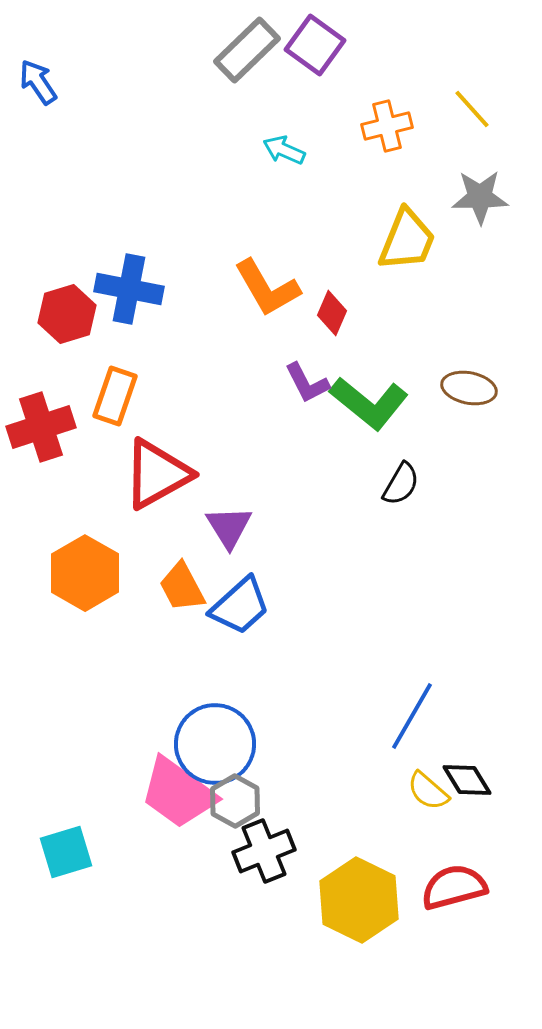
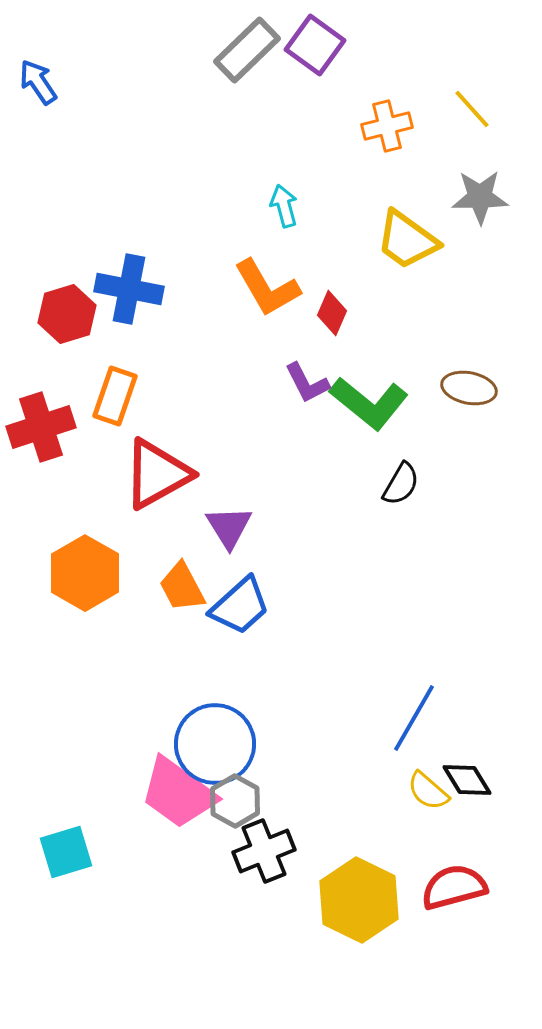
cyan arrow: moved 56 px down; rotated 51 degrees clockwise
yellow trapezoid: rotated 104 degrees clockwise
blue line: moved 2 px right, 2 px down
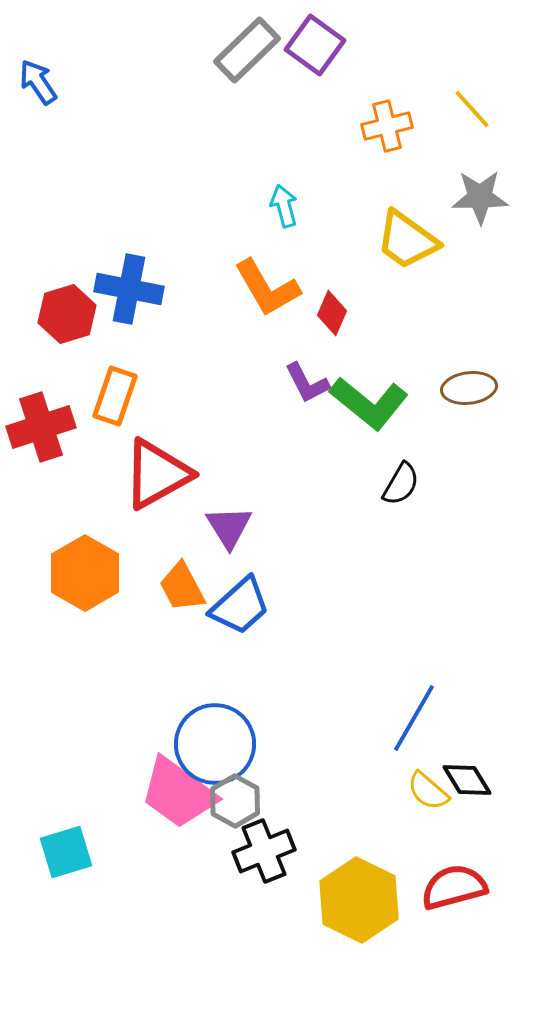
brown ellipse: rotated 18 degrees counterclockwise
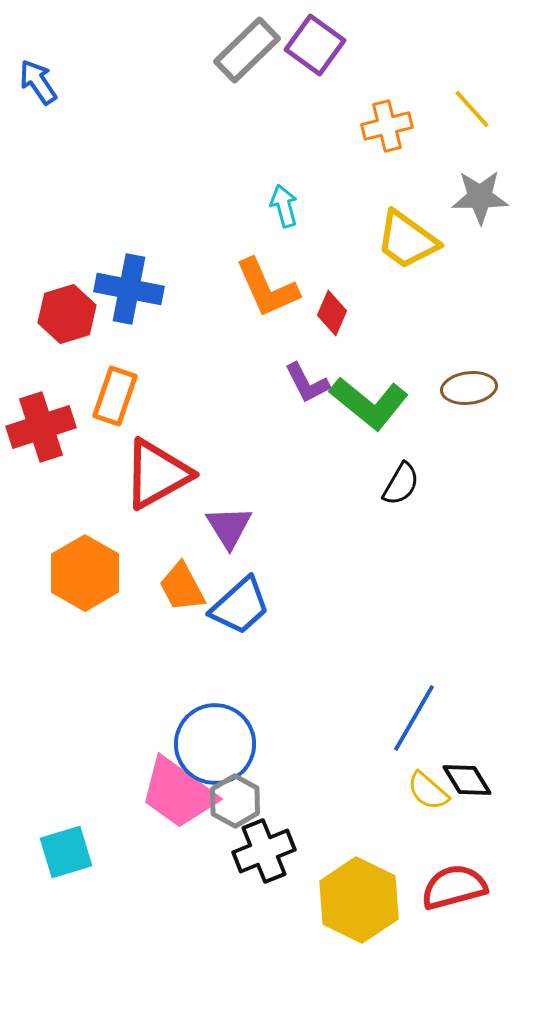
orange L-shape: rotated 6 degrees clockwise
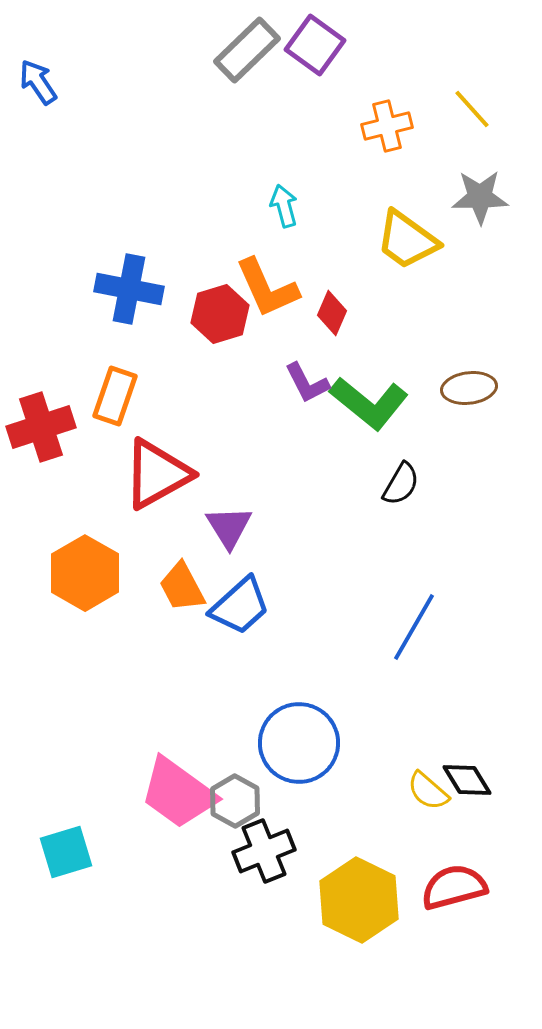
red hexagon: moved 153 px right
blue line: moved 91 px up
blue circle: moved 84 px right, 1 px up
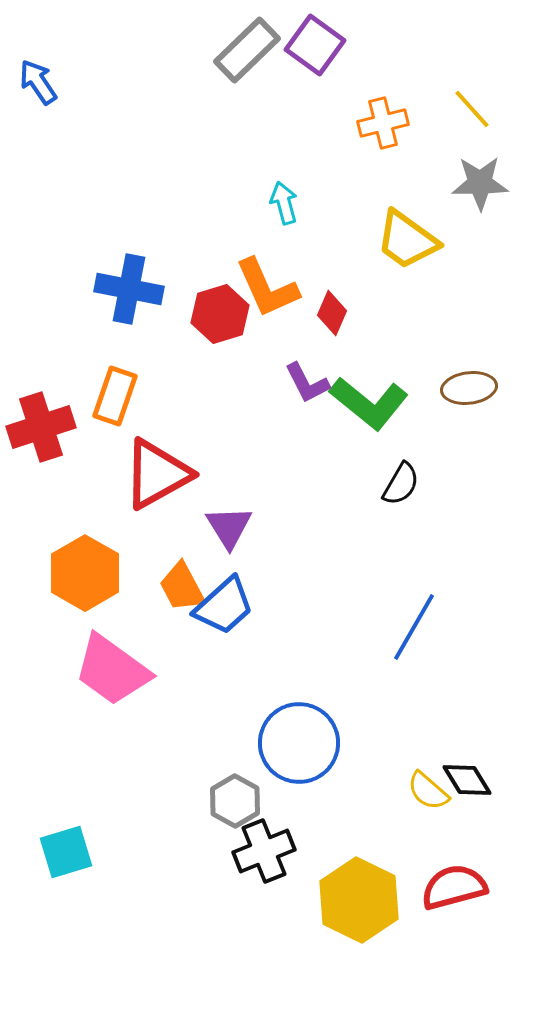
orange cross: moved 4 px left, 3 px up
gray star: moved 14 px up
cyan arrow: moved 3 px up
blue trapezoid: moved 16 px left
pink trapezoid: moved 66 px left, 123 px up
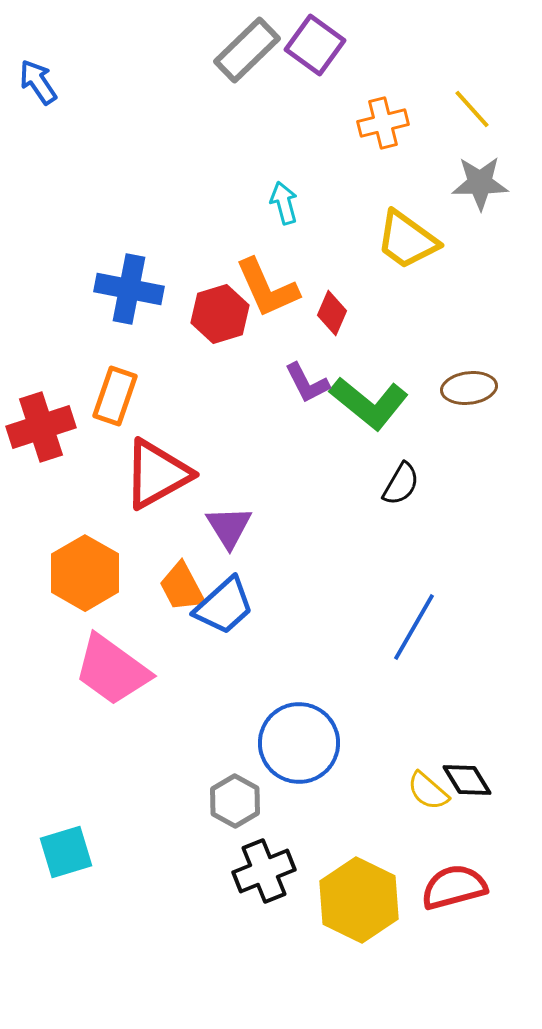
black cross: moved 20 px down
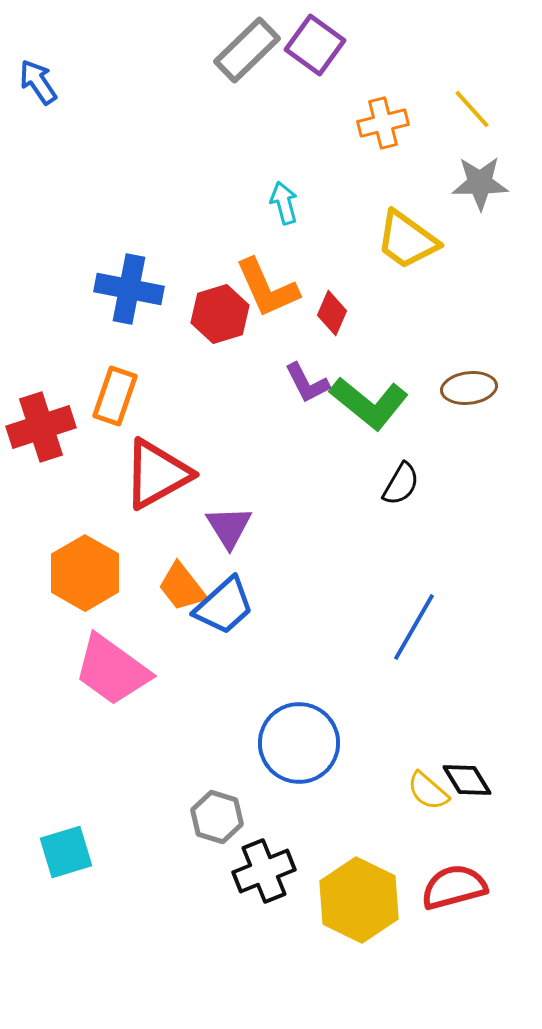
orange trapezoid: rotated 10 degrees counterclockwise
gray hexagon: moved 18 px left, 16 px down; rotated 12 degrees counterclockwise
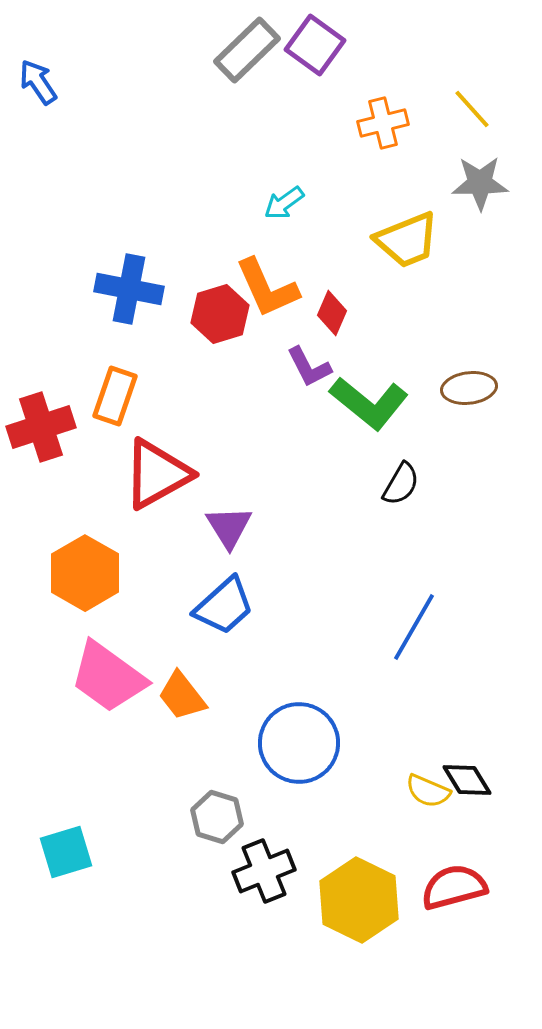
cyan arrow: rotated 111 degrees counterclockwise
yellow trapezoid: rotated 58 degrees counterclockwise
purple L-shape: moved 2 px right, 16 px up
orange trapezoid: moved 109 px down
pink trapezoid: moved 4 px left, 7 px down
yellow semicircle: rotated 18 degrees counterclockwise
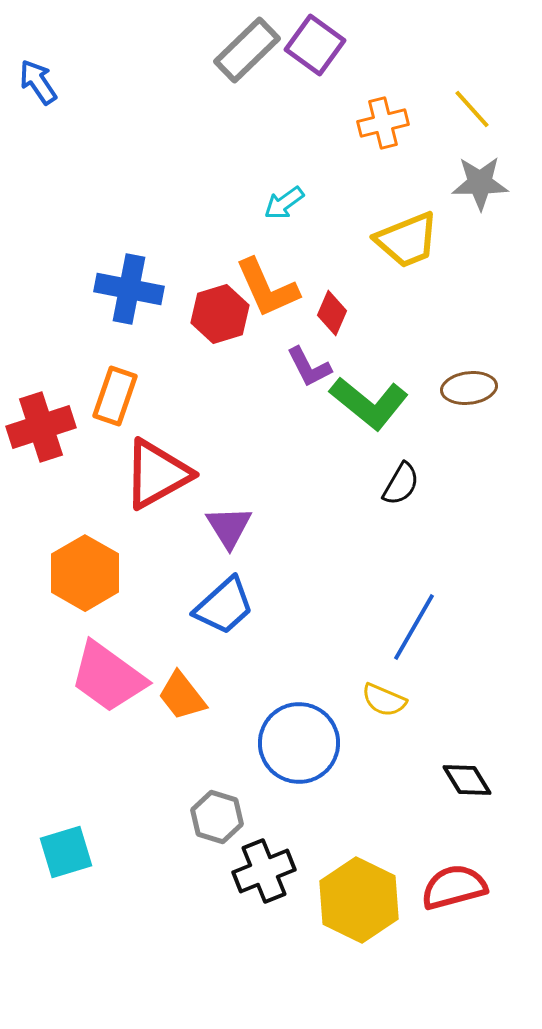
yellow semicircle: moved 44 px left, 91 px up
